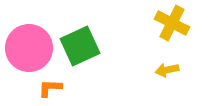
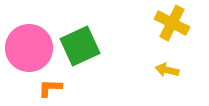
yellow arrow: rotated 25 degrees clockwise
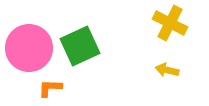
yellow cross: moved 2 px left
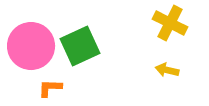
pink circle: moved 2 px right, 2 px up
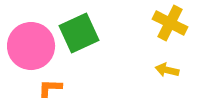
green square: moved 1 px left, 13 px up
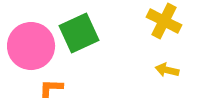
yellow cross: moved 6 px left, 2 px up
orange L-shape: moved 1 px right
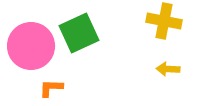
yellow cross: rotated 16 degrees counterclockwise
yellow arrow: moved 1 px right, 1 px up; rotated 10 degrees counterclockwise
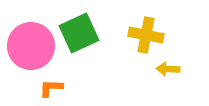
yellow cross: moved 18 px left, 14 px down
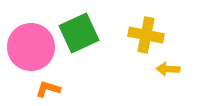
pink circle: moved 1 px down
orange L-shape: moved 3 px left, 1 px down; rotated 15 degrees clockwise
